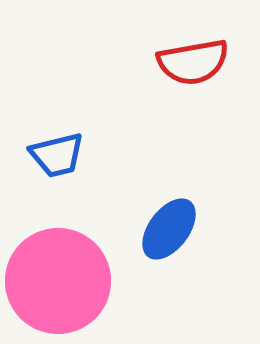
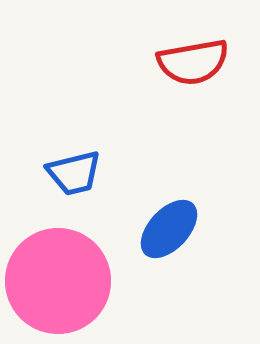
blue trapezoid: moved 17 px right, 18 px down
blue ellipse: rotated 6 degrees clockwise
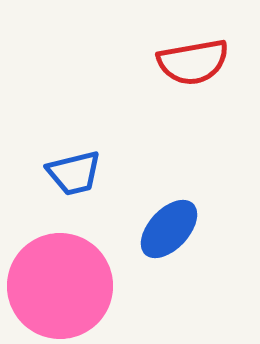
pink circle: moved 2 px right, 5 px down
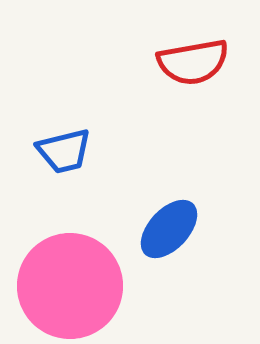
blue trapezoid: moved 10 px left, 22 px up
pink circle: moved 10 px right
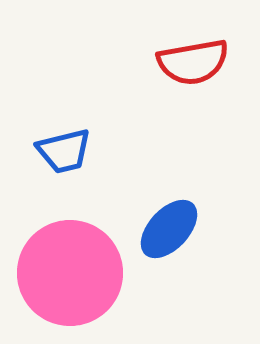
pink circle: moved 13 px up
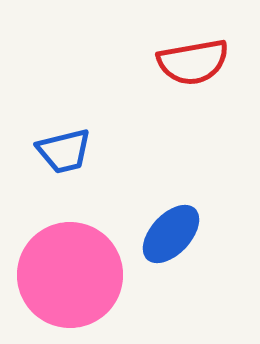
blue ellipse: moved 2 px right, 5 px down
pink circle: moved 2 px down
